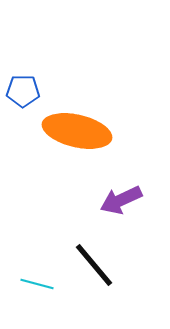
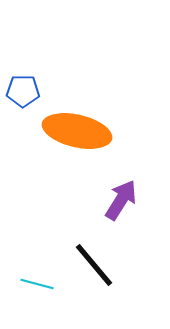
purple arrow: rotated 147 degrees clockwise
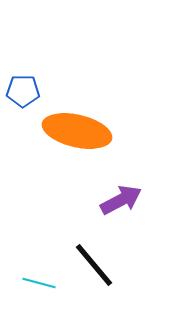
purple arrow: rotated 30 degrees clockwise
cyan line: moved 2 px right, 1 px up
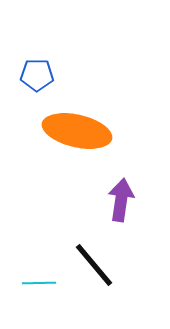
blue pentagon: moved 14 px right, 16 px up
purple arrow: rotated 54 degrees counterclockwise
cyan line: rotated 16 degrees counterclockwise
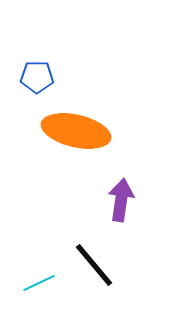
blue pentagon: moved 2 px down
orange ellipse: moved 1 px left
cyan line: rotated 24 degrees counterclockwise
